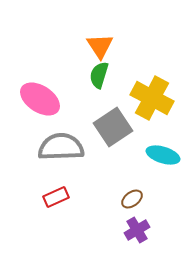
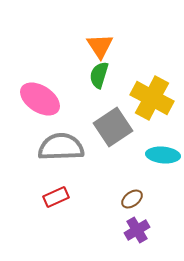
cyan ellipse: rotated 12 degrees counterclockwise
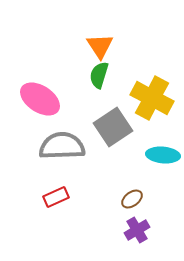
gray semicircle: moved 1 px right, 1 px up
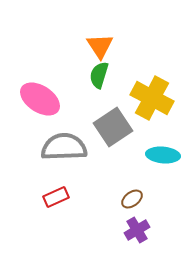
gray semicircle: moved 2 px right, 1 px down
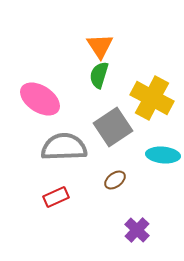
brown ellipse: moved 17 px left, 19 px up
purple cross: rotated 15 degrees counterclockwise
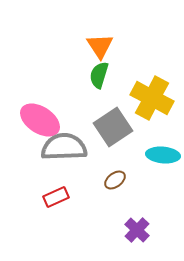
pink ellipse: moved 21 px down
